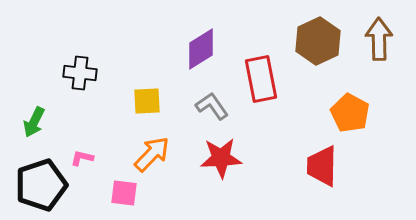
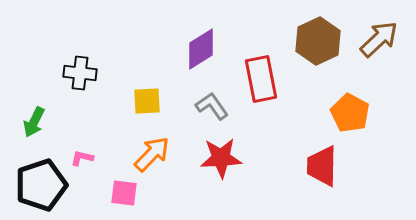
brown arrow: rotated 48 degrees clockwise
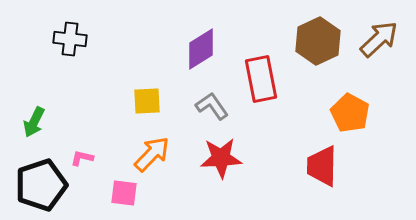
black cross: moved 10 px left, 34 px up
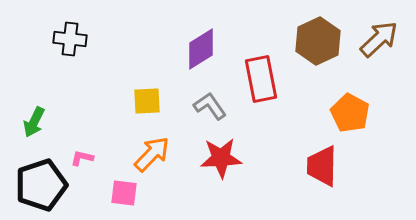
gray L-shape: moved 2 px left
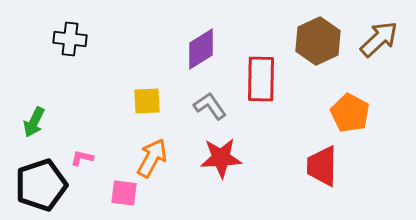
red rectangle: rotated 12 degrees clockwise
orange arrow: moved 4 px down; rotated 15 degrees counterclockwise
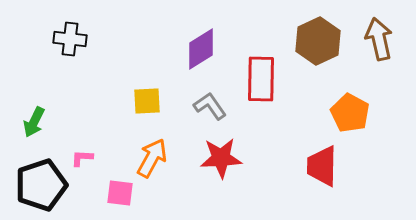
brown arrow: rotated 60 degrees counterclockwise
pink L-shape: rotated 10 degrees counterclockwise
pink square: moved 4 px left
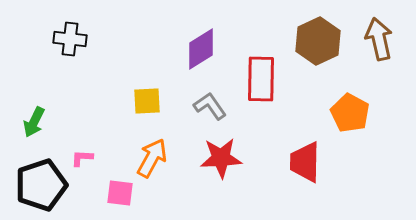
red trapezoid: moved 17 px left, 4 px up
